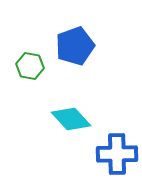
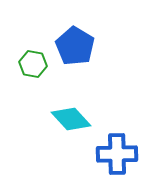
blue pentagon: rotated 21 degrees counterclockwise
green hexagon: moved 3 px right, 2 px up
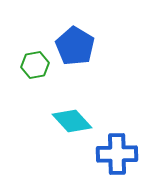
green hexagon: moved 2 px right, 1 px down; rotated 20 degrees counterclockwise
cyan diamond: moved 1 px right, 2 px down
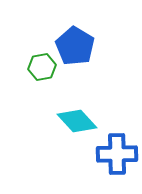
green hexagon: moved 7 px right, 2 px down
cyan diamond: moved 5 px right
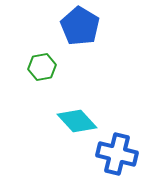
blue pentagon: moved 5 px right, 20 px up
blue cross: rotated 15 degrees clockwise
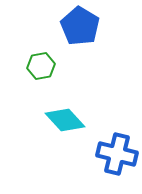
green hexagon: moved 1 px left, 1 px up
cyan diamond: moved 12 px left, 1 px up
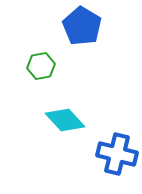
blue pentagon: moved 2 px right
